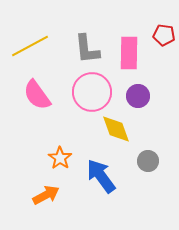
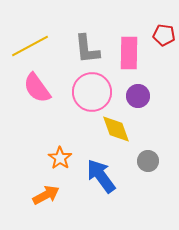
pink semicircle: moved 7 px up
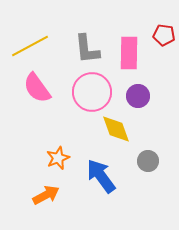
orange star: moved 2 px left; rotated 15 degrees clockwise
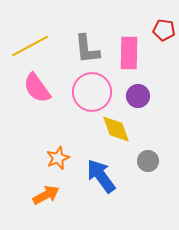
red pentagon: moved 5 px up
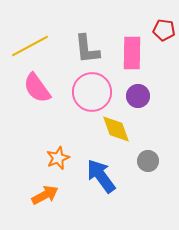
pink rectangle: moved 3 px right
orange arrow: moved 1 px left
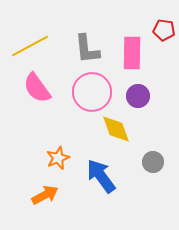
gray circle: moved 5 px right, 1 px down
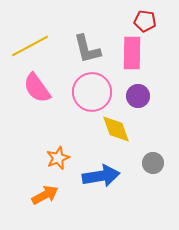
red pentagon: moved 19 px left, 9 px up
gray L-shape: rotated 8 degrees counterclockwise
gray circle: moved 1 px down
blue arrow: rotated 117 degrees clockwise
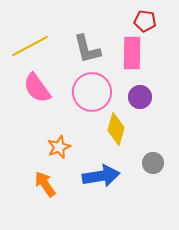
purple circle: moved 2 px right, 1 px down
yellow diamond: rotated 36 degrees clockwise
orange star: moved 1 px right, 11 px up
orange arrow: moved 11 px up; rotated 96 degrees counterclockwise
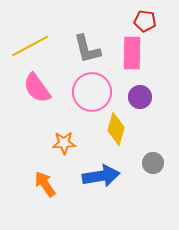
orange star: moved 5 px right, 4 px up; rotated 20 degrees clockwise
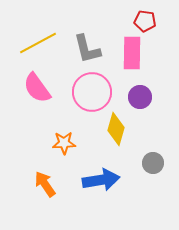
yellow line: moved 8 px right, 3 px up
blue arrow: moved 4 px down
